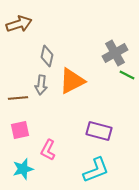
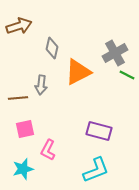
brown arrow: moved 2 px down
gray diamond: moved 5 px right, 8 px up
orange triangle: moved 6 px right, 9 px up
pink square: moved 5 px right, 1 px up
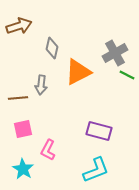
pink square: moved 2 px left
cyan star: rotated 25 degrees counterclockwise
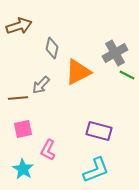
gray arrow: rotated 36 degrees clockwise
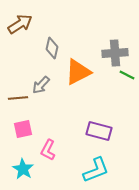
brown arrow: moved 1 px right, 2 px up; rotated 15 degrees counterclockwise
gray cross: rotated 25 degrees clockwise
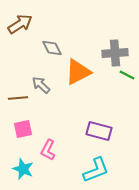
gray diamond: rotated 40 degrees counterclockwise
gray arrow: rotated 90 degrees clockwise
cyan star: rotated 10 degrees counterclockwise
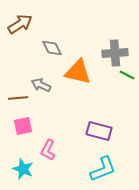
orange triangle: rotated 40 degrees clockwise
gray arrow: rotated 18 degrees counterclockwise
pink square: moved 3 px up
cyan L-shape: moved 7 px right, 1 px up
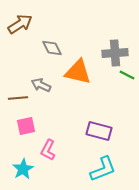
pink square: moved 3 px right
cyan star: rotated 20 degrees clockwise
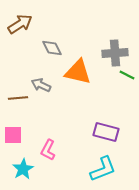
pink square: moved 13 px left, 9 px down; rotated 12 degrees clockwise
purple rectangle: moved 7 px right, 1 px down
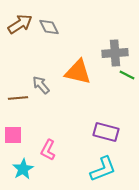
gray diamond: moved 3 px left, 21 px up
gray arrow: rotated 24 degrees clockwise
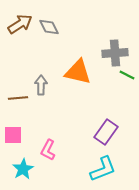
gray arrow: rotated 42 degrees clockwise
purple rectangle: rotated 70 degrees counterclockwise
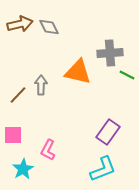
brown arrow: rotated 20 degrees clockwise
gray cross: moved 5 px left
brown line: moved 3 px up; rotated 42 degrees counterclockwise
purple rectangle: moved 2 px right
